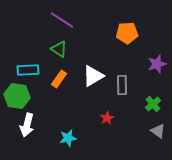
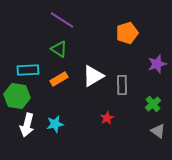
orange pentagon: rotated 15 degrees counterclockwise
orange rectangle: rotated 24 degrees clockwise
cyan star: moved 13 px left, 14 px up
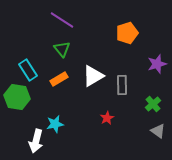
green triangle: moved 3 px right; rotated 18 degrees clockwise
cyan rectangle: rotated 60 degrees clockwise
green hexagon: moved 1 px down
white arrow: moved 9 px right, 16 px down
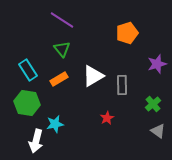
green hexagon: moved 10 px right, 6 px down
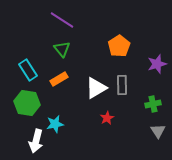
orange pentagon: moved 8 px left, 13 px down; rotated 15 degrees counterclockwise
white triangle: moved 3 px right, 12 px down
green cross: rotated 28 degrees clockwise
gray triangle: rotated 21 degrees clockwise
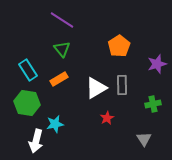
gray triangle: moved 14 px left, 8 px down
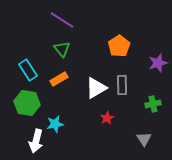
purple star: moved 1 px right, 1 px up
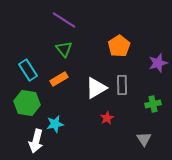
purple line: moved 2 px right
green triangle: moved 2 px right
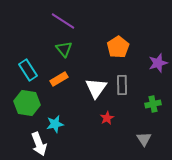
purple line: moved 1 px left, 1 px down
orange pentagon: moved 1 px left, 1 px down
white triangle: rotated 25 degrees counterclockwise
white arrow: moved 3 px right, 3 px down; rotated 35 degrees counterclockwise
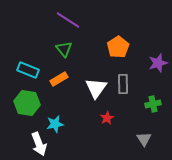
purple line: moved 5 px right, 1 px up
cyan rectangle: rotated 35 degrees counterclockwise
gray rectangle: moved 1 px right, 1 px up
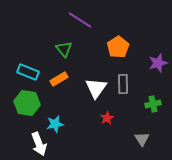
purple line: moved 12 px right
cyan rectangle: moved 2 px down
gray triangle: moved 2 px left
